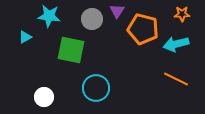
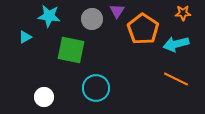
orange star: moved 1 px right, 1 px up
orange pentagon: rotated 20 degrees clockwise
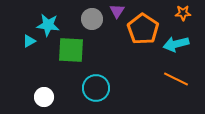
cyan star: moved 1 px left, 9 px down
cyan triangle: moved 4 px right, 4 px down
green square: rotated 8 degrees counterclockwise
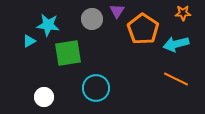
green square: moved 3 px left, 3 px down; rotated 12 degrees counterclockwise
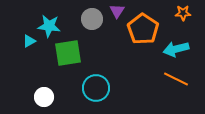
cyan star: moved 1 px right, 1 px down
cyan arrow: moved 5 px down
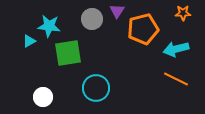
orange pentagon: rotated 24 degrees clockwise
white circle: moved 1 px left
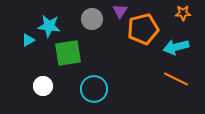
purple triangle: moved 3 px right
cyan triangle: moved 1 px left, 1 px up
cyan arrow: moved 2 px up
cyan circle: moved 2 px left, 1 px down
white circle: moved 11 px up
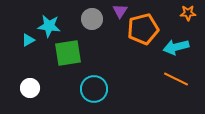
orange star: moved 5 px right
white circle: moved 13 px left, 2 px down
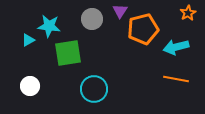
orange star: rotated 28 degrees counterclockwise
orange line: rotated 15 degrees counterclockwise
white circle: moved 2 px up
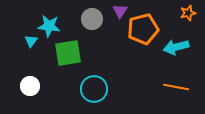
orange star: rotated 14 degrees clockwise
cyan triangle: moved 3 px right, 1 px down; rotated 24 degrees counterclockwise
orange line: moved 8 px down
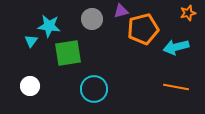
purple triangle: moved 1 px right; rotated 42 degrees clockwise
